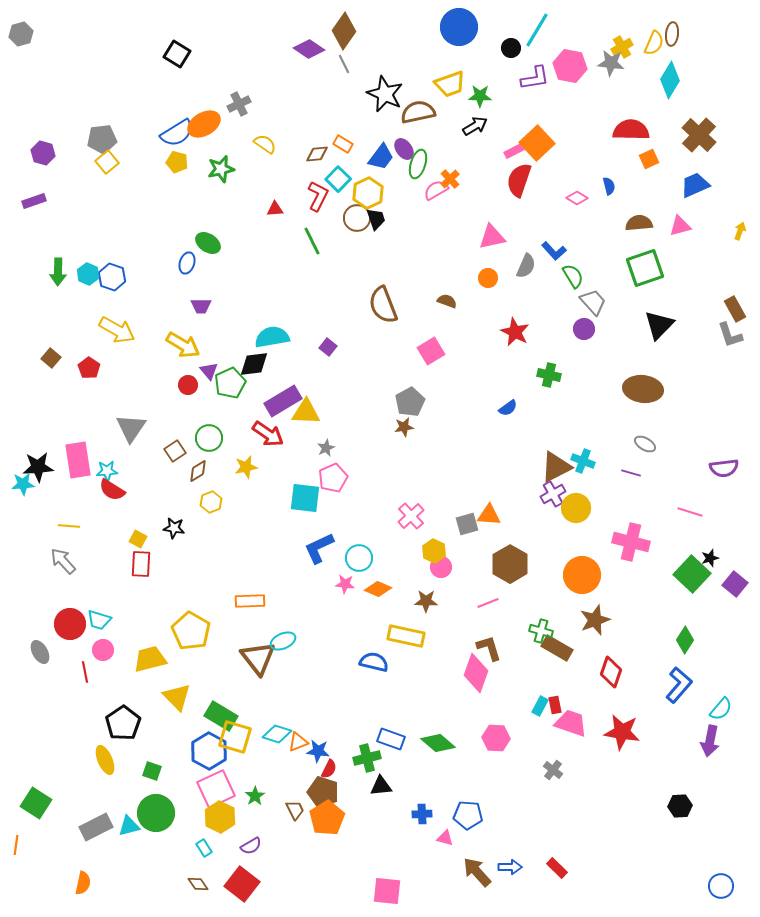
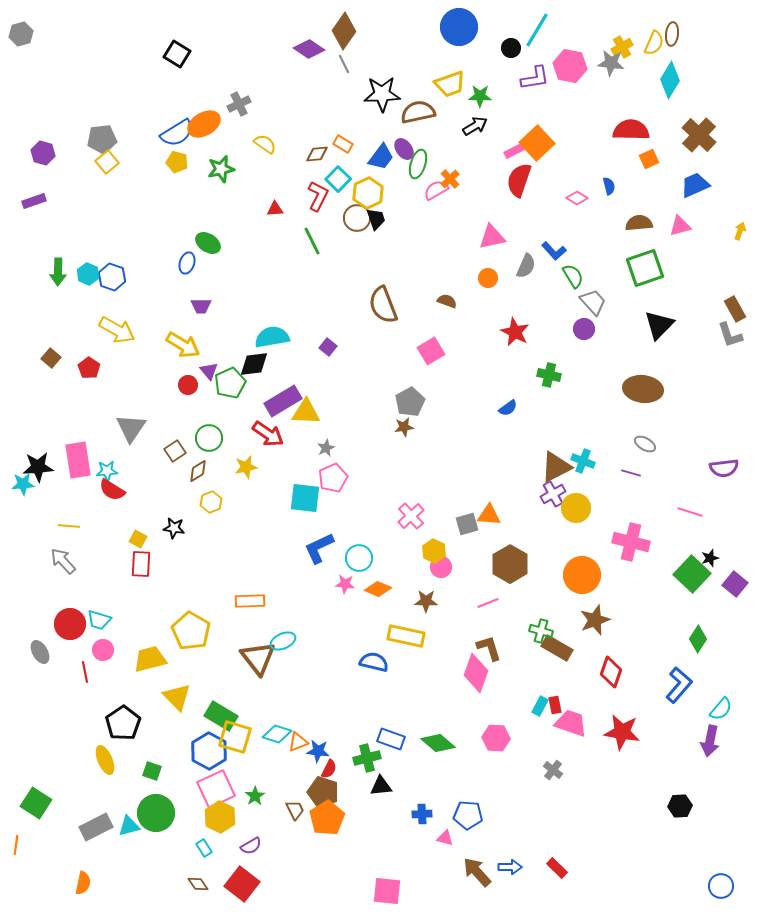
black star at (385, 94): moved 3 px left; rotated 27 degrees counterclockwise
green diamond at (685, 640): moved 13 px right, 1 px up
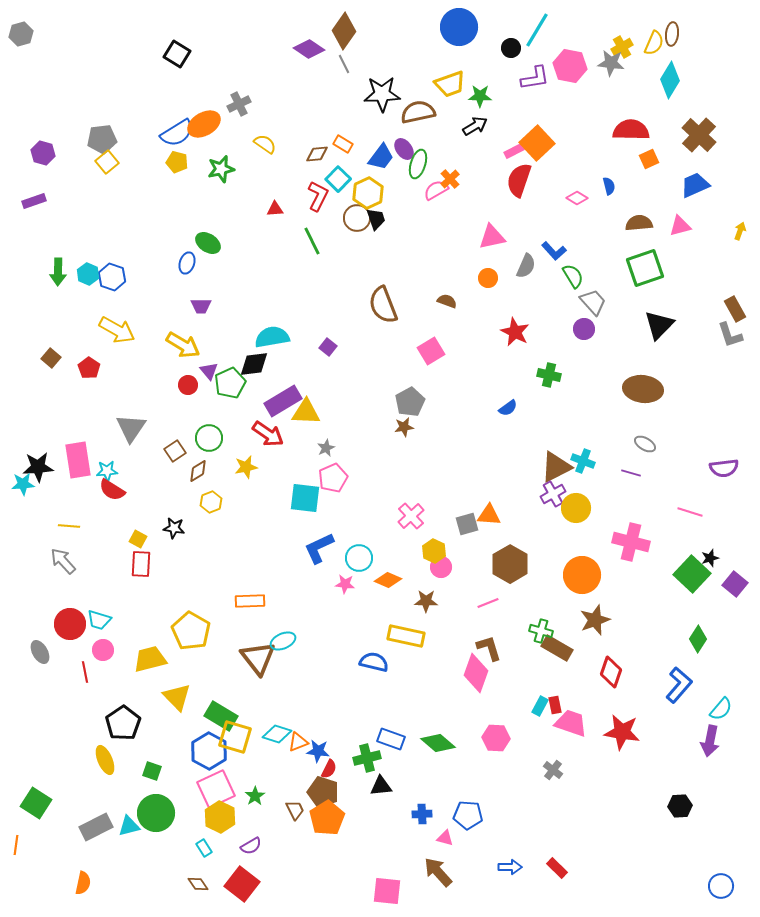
orange diamond at (378, 589): moved 10 px right, 9 px up
brown arrow at (477, 872): moved 39 px left
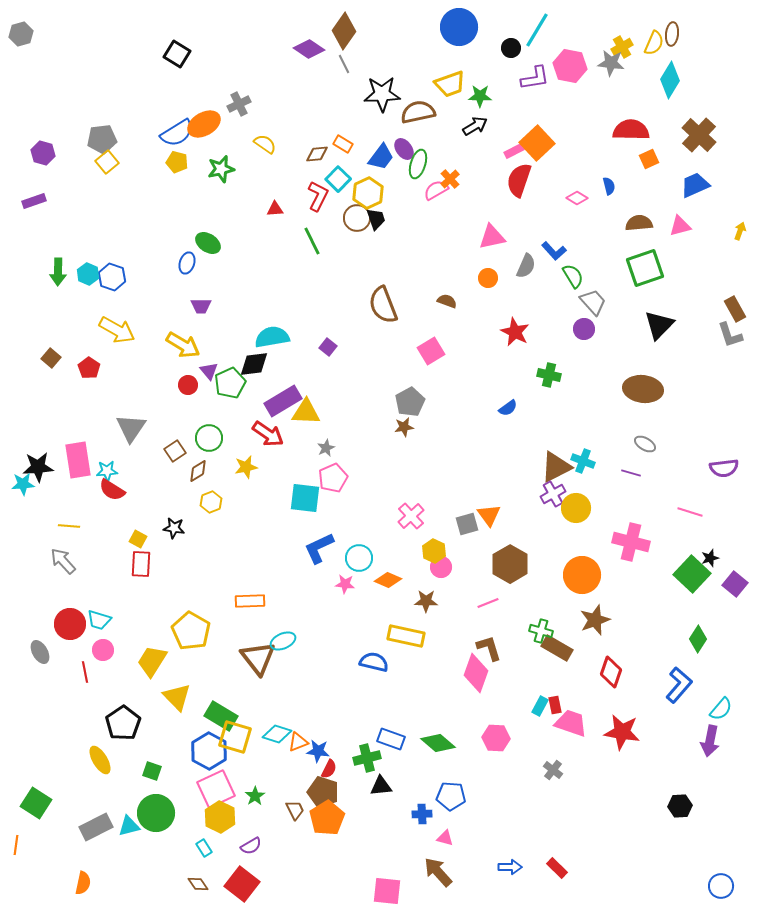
orange triangle at (489, 515): rotated 50 degrees clockwise
yellow trapezoid at (150, 659): moved 2 px right, 2 px down; rotated 44 degrees counterclockwise
yellow ellipse at (105, 760): moved 5 px left; rotated 8 degrees counterclockwise
blue pentagon at (468, 815): moved 17 px left, 19 px up
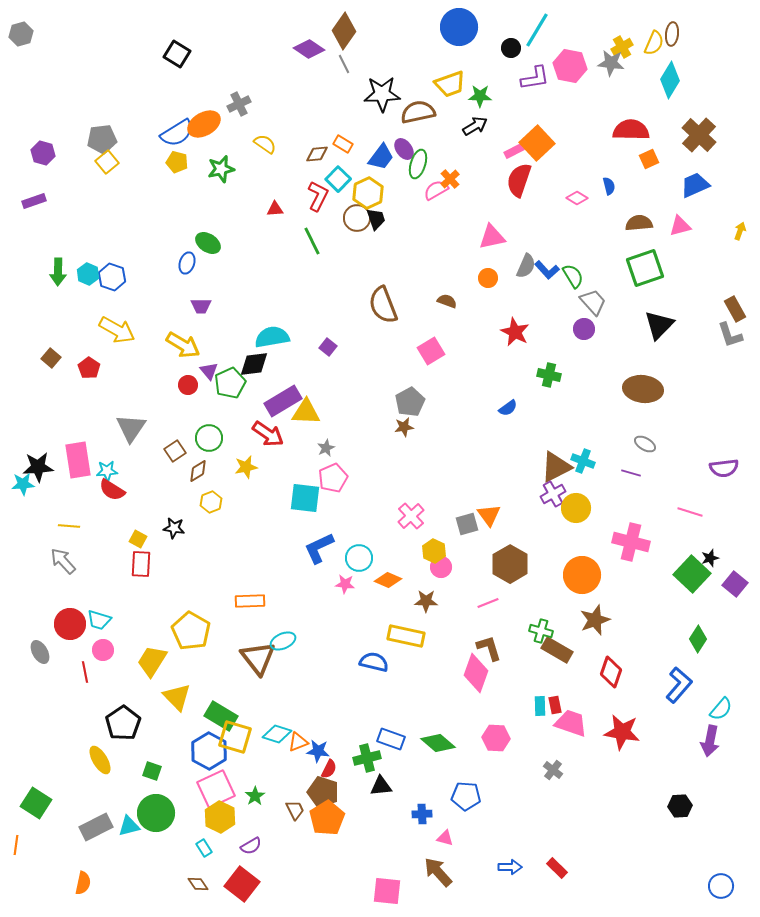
blue L-shape at (554, 251): moved 7 px left, 19 px down
brown rectangle at (557, 648): moved 2 px down
cyan rectangle at (540, 706): rotated 30 degrees counterclockwise
blue pentagon at (451, 796): moved 15 px right
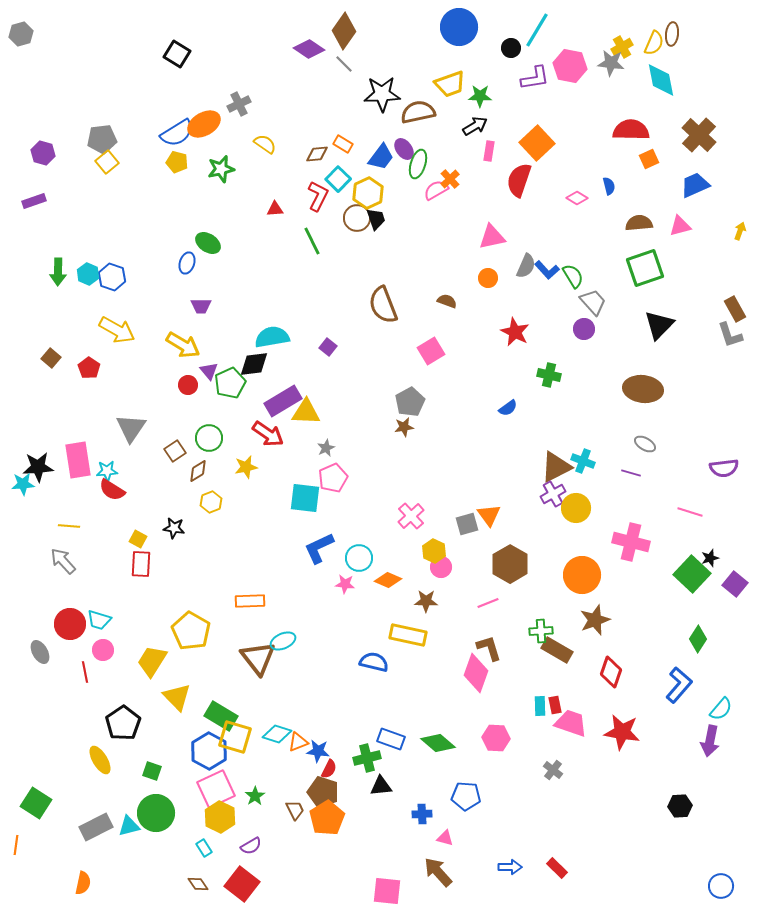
gray line at (344, 64): rotated 18 degrees counterclockwise
cyan diamond at (670, 80): moved 9 px left; rotated 42 degrees counterclockwise
pink rectangle at (514, 151): moved 25 px left; rotated 54 degrees counterclockwise
green cross at (541, 631): rotated 20 degrees counterclockwise
yellow rectangle at (406, 636): moved 2 px right, 1 px up
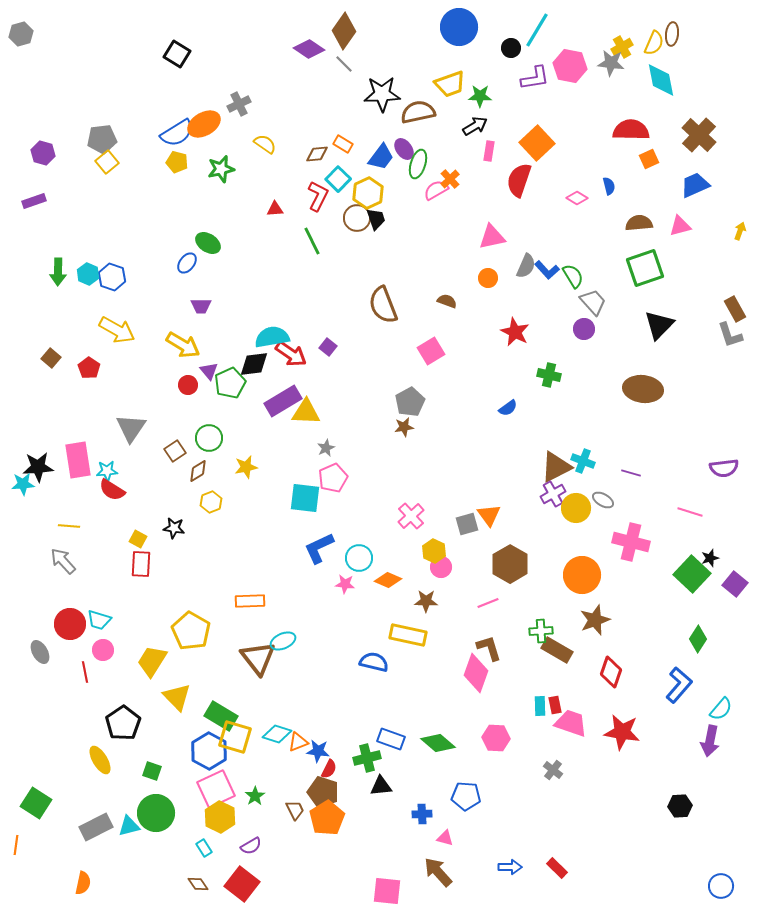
blue ellipse at (187, 263): rotated 20 degrees clockwise
red arrow at (268, 434): moved 23 px right, 80 px up
gray ellipse at (645, 444): moved 42 px left, 56 px down
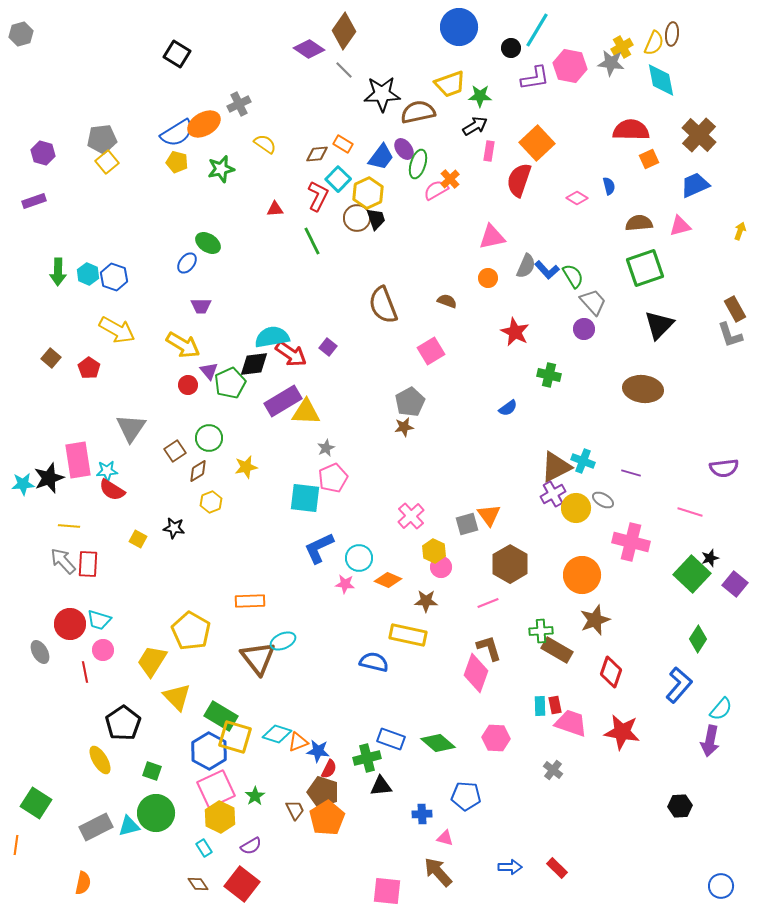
gray line at (344, 64): moved 6 px down
blue hexagon at (112, 277): moved 2 px right
black star at (38, 467): moved 11 px right, 11 px down; rotated 16 degrees counterclockwise
red rectangle at (141, 564): moved 53 px left
